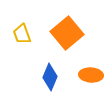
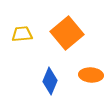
yellow trapezoid: rotated 105 degrees clockwise
blue diamond: moved 4 px down
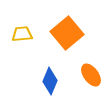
orange ellipse: rotated 50 degrees clockwise
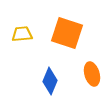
orange square: rotated 32 degrees counterclockwise
orange ellipse: moved 1 px right, 1 px up; rotated 20 degrees clockwise
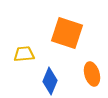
yellow trapezoid: moved 2 px right, 20 px down
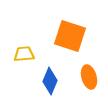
orange square: moved 3 px right, 3 px down
orange ellipse: moved 3 px left, 3 px down
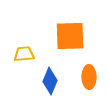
orange square: rotated 20 degrees counterclockwise
orange ellipse: rotated 15 degrees clockwise
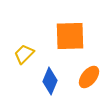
yellow trapezoid: rotated 40 degrees counterclockwise
orange ellipse: rotated 40 degrees clockwise
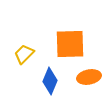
orange square: moved 8 px down
orange ellipse: rotated 40 degrees clockwise
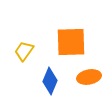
orange square: moved 1 px right, 2 px up
yellow trapezoid: moved 3 px up; rotated 10 degrees counterclockwise
